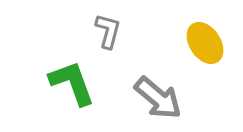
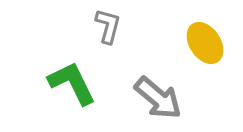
gray L-shape: moved 5 px up
green L-shape: rotated 6 degrees counterclockwise
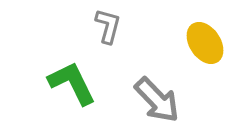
gray arrow: moved 1 px left, 2 px down; rotated 6 degrees clockwise
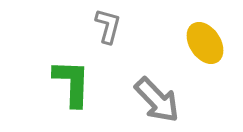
green L-shape: rotated 28 degrees clockwise
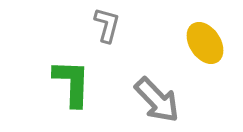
gray L-shape: moved 1 px left, 1 px up
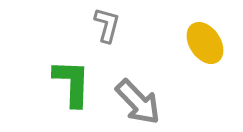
gray arrow: moved 19 px left, 2 px down
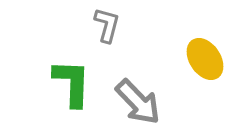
yellow ellipse: moved 16 px down
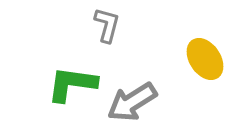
green L-shape: moved 1 px down; rotated 84 degrees counterclockwise
gray arrow: moved 6 px left; rotated 102 degrees clockwise
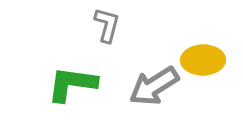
yellow ellipse: moved 2 px left, 1 px down; rotated 57 degrees counterclockwise
gray arrow: moved 22 px right, 16 px up
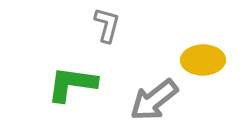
gray arrow: moved 14 px down; rotated 6 degrees counterclockwise
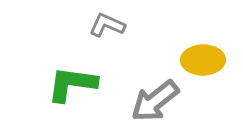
gray L-shape: rotated 81 degrees counterclockwise
gray arrow: moved 1 px right, 1 px down
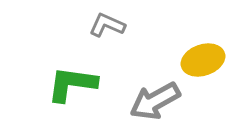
yellow ellipse: rotated 18 degrees counterclockwise
gray arrow: rotated 9 degrees clockwise
